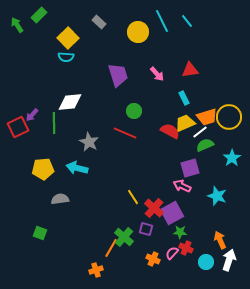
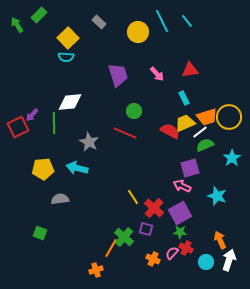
purple square at (172, 213): moved 8 px right
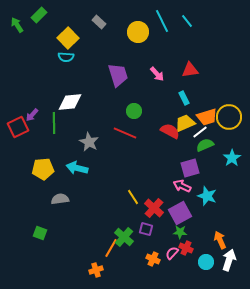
cyan star at (217, 196): moved 10 px left
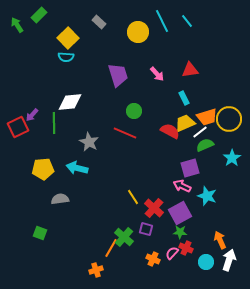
yellow circle at (229, 117): moved 2 px down
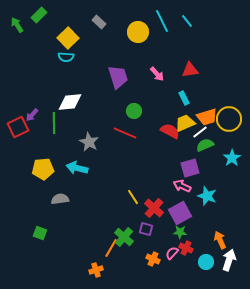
purple trapezoid at (118, 75): moved 2 px down
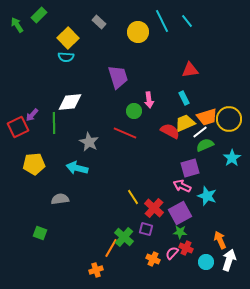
pink arrow at (157, 74): moved 8 px left, 26 px down; rotated 35 degrees clockwise
yellow pentagon at (43, 169): moved 9 px left, 5 px up
